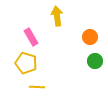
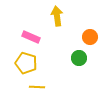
pink rectangle: rotated 36 degrees counterclockwise
green circle: moved 16 px left, 3 px up
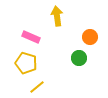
yellow line: rotated 42 degrees counterclockwise
